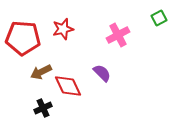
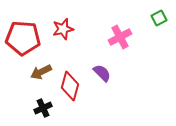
pink cross: moved 2 px right, 2 px down
red diamond: moved 2 px right; rotated 40 degrees clockwise
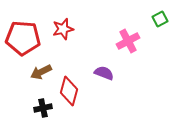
green square: moved 1 px right, 1 px down
pink cross: moved 8 px right, 4 px down
purple semicircle: moved 2 px right; rotated 24 degrees counterclockwise
red diamond: moved 1 px left, 5 px down
black cross: rotated 12 degrees clockwise
